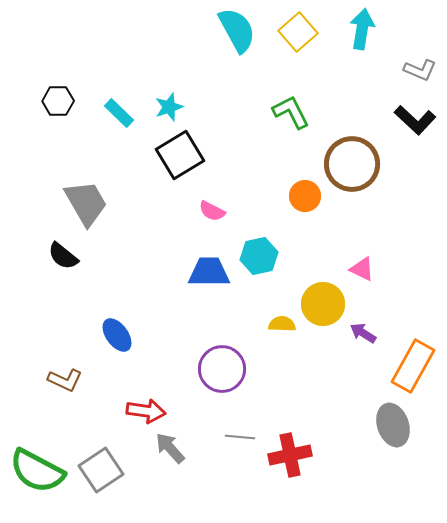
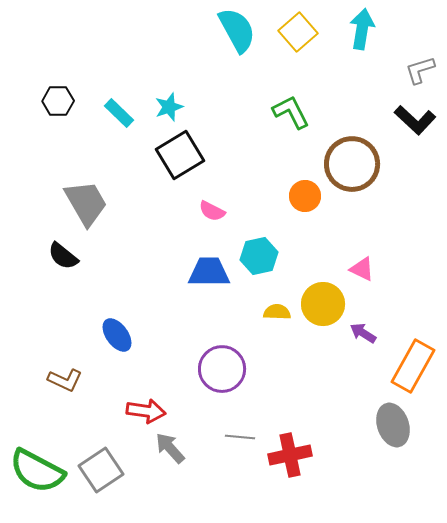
gray L-shape: rotated 140 degrees clockwise
yellow semicircle: moved 5 px left, 12 px up
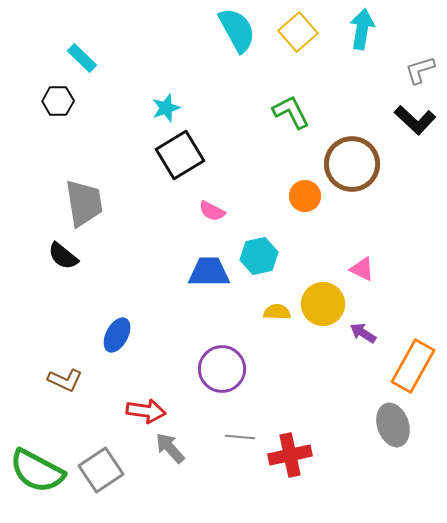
cyan star: moved 3 px left, 1 px down
cyan rectangle: moved 37 px left, 55 px up
gray trapezoid: moved 2 px left; rotated 21 degrees clockwise
blue ellipse: rotated 64 degrees clockwise
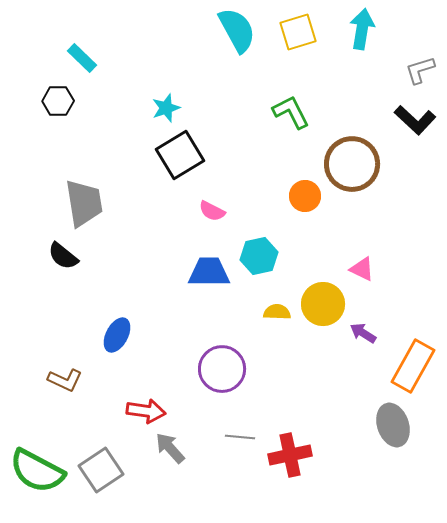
yellow square: rotated 24 degrees clockwise
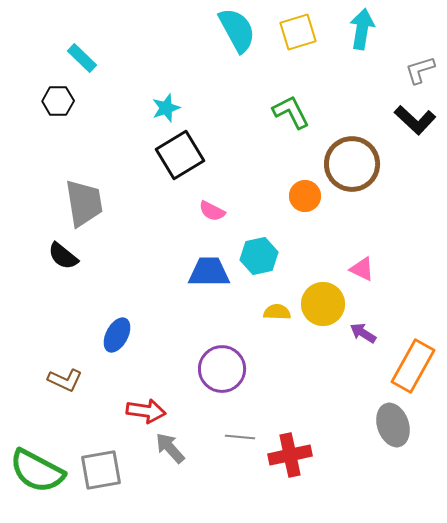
gray square: rotated 24 degrees clockwise
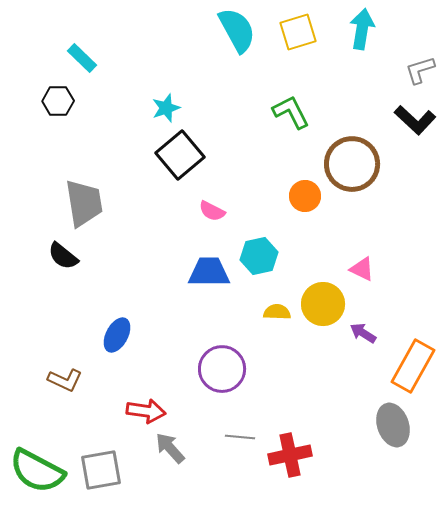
black square: rotated 9 degrees counterclockwise
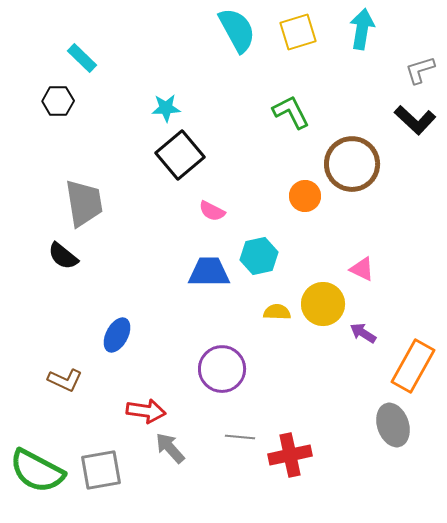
cyan star: rotated 16 degrees clockwise
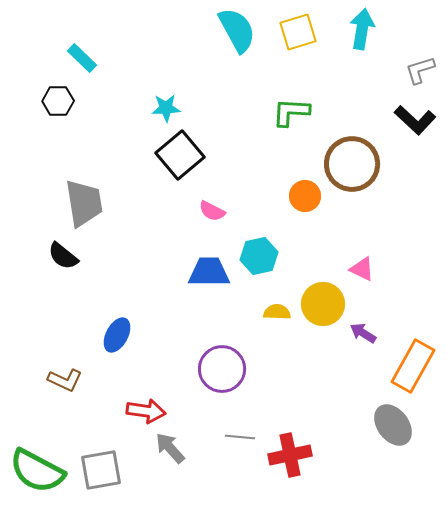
green L-shape: rotated 60 degrees counterclockwise
gray ellipse: rotated 18 degrees counterclockwise
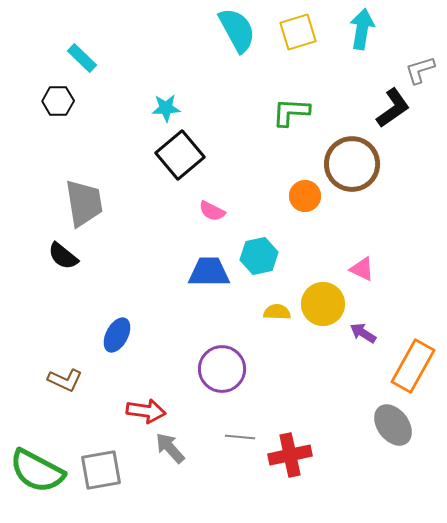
black L-shape: moved 22 px left, 12 px up; rotated 78 degrees counterclockwise
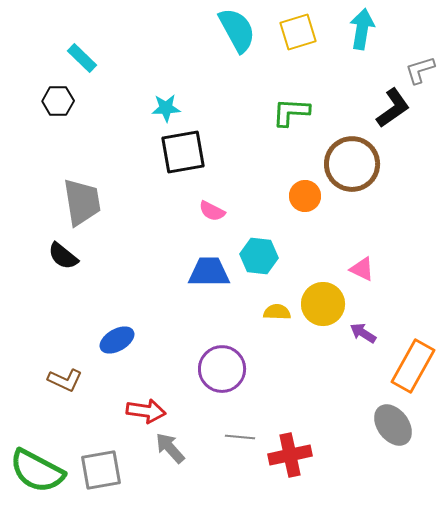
black square: moved 3 px right, 3 px up; rotated 30 degrees clockwise
gray trapezoid: moved 2 px left, 1 px up
cyan hexagon: rotated 18 degrees clockwise
blue ellipse: moved 5 px down; rotated 32 degrees clockwise
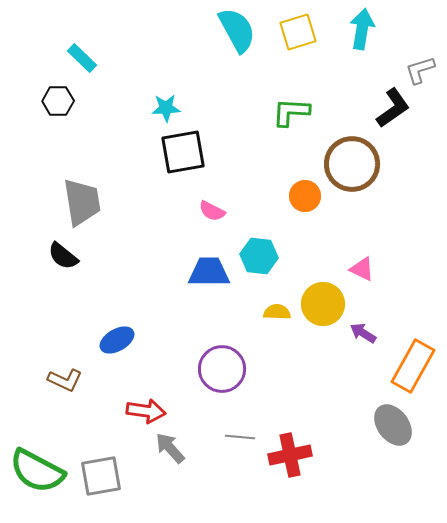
gray square: moved 6 px down
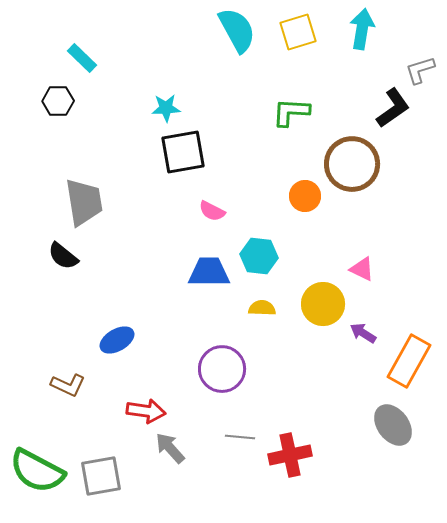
gray trapezoid: moved 2 px right
yellow semicircle: moved 15 px left, 4 px up
orange rectangle: moved 4 px left, 5 px up
brown L-shape: moved 3 px right, 5 px down
